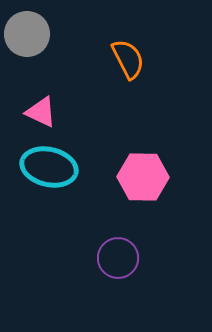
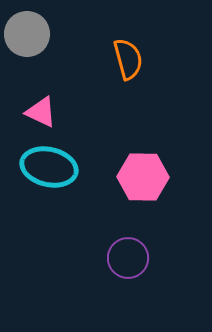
orange semicircle: rotated 12 degrees clockwise
purple circle: moved 10 px right
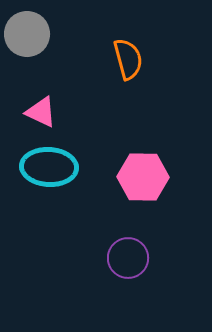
cyan ellipse: rotated 10 degrees counterclockwise
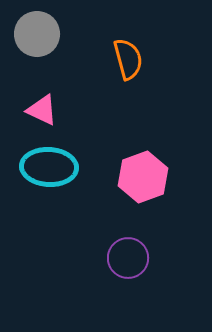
gray circle: moved 10 px right
pink triangle: moved 1 px right, 2 px up
pink hexagon: rotated 21 degrees counterclockwise
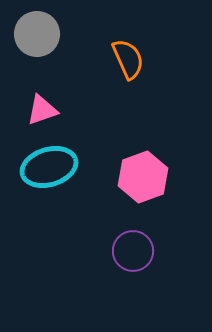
orange semicircle: rotated 9 degrees counterclockwise
pink triangle: rotated 44 degrees counterclockwise
cyan ellipse: rotated 20 degrees counterclockwise
purple circle: moved 5 px right, 7 px up
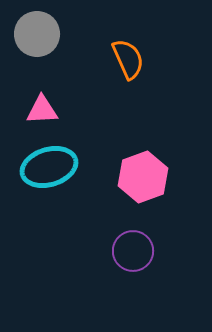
pink triangle: rotated 16 degrees clockwise
